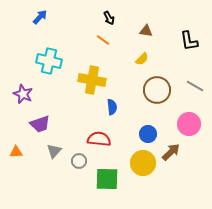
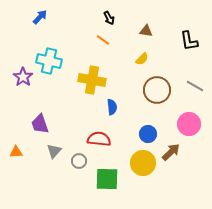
purple star: moved 17 px up; rotated 12 degrees clockwise
purple trapezoid: rotated 90 degrees clockwise
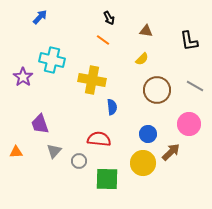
cyan cross: moved 3 px right, 1 px up
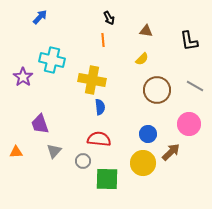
orange line: rotated 48 degrees clockwise
blue semicircle: moved 12 px left
gray circle: moved 4 px right
